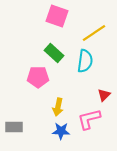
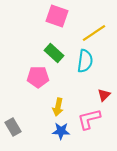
gray rectangle: moved 1 px left; rotated 60 degrees clockwise
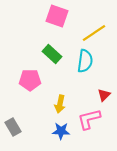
green rectangle: moved 2 px left, 1 px down
pink pentagon: moved 8 px left, 3 px down
yellow arrow: moved 2 px right, 3 px up
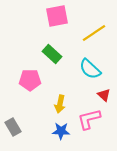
pink square: rotated 30 degrees counterclockwise
cyan semicircle: moved 5 px right, 8 px down; rotated 125 degrees clockwise
red triangle: rotated 32 degrees counterclockwise
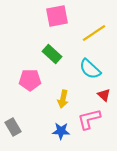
yellow arrow: moved 3 px right, 5 px up
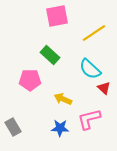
green rectangle: moved 2 px left, 1 px down
red triangle: moved 7 px up
yellow arrow: rotated 102 degrees clockwise
blue star: moved 1 px left, 3 px up
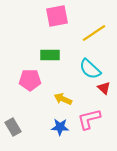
green rectangle: rotated 42 degrees counterclockwise
blue star: moved 1 px up
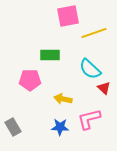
pink square: moved 11 px right
yellow line: rotated 15 degrees clockwise
yellow arrow: rotated 12 degrees counterclockwise
